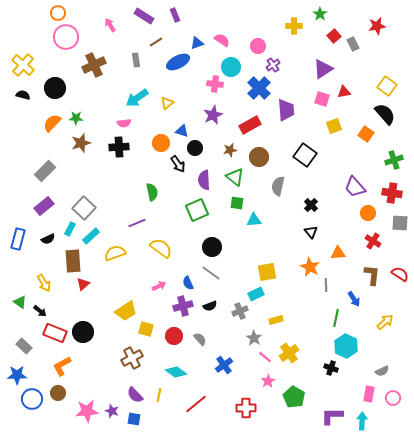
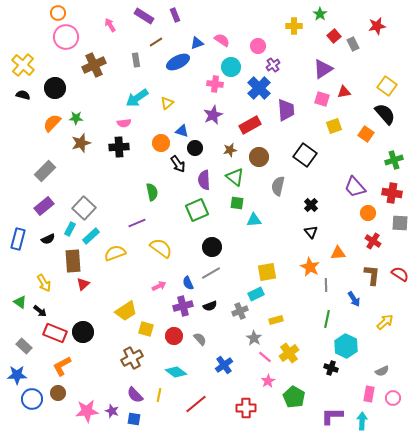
gray line at (211, 273): rotated 66 degrees counterclockwise
green line at (336, 318): moved 9 px left, 1 px down
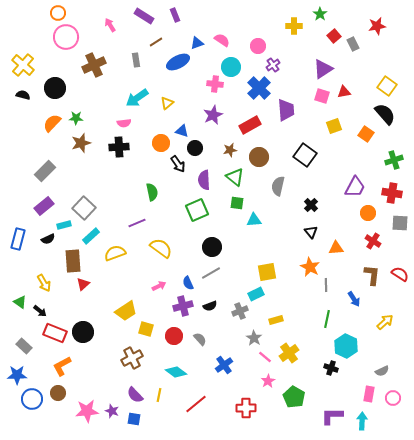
pink square at (322, 99): moved 3 px up
purple trapezoid at (355, 187): rotated 110 degrees counterclockwise
cyan rectangle at (70, 229): moved 6 px left, 4 px up; rotated 48 degrees clockwise
orange triangle at (338, 253): moved 2 px left, 5 px up
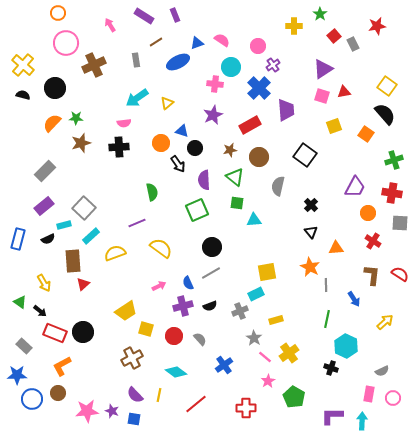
pink circle at (66, 37): moved 6 px down
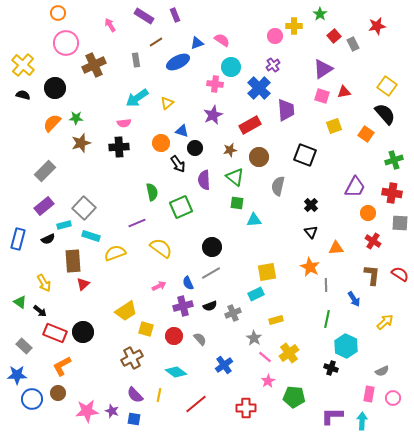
pink circle at (258, 46): moved 17 px right, 10 px up
black square at (305, 155): rotated 15 degrees counterclockwise
green square at (197, 210): moved 16 px left, 3 px up
cyan rectangle at (91, 236): rotated 60 degrees clockwise
gray cross at (240, 311): moved 7 px left, 2 px down
green pentagon at (294, 397): rotated 25 degrees counterclockwise
